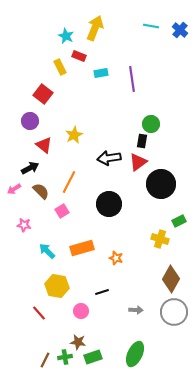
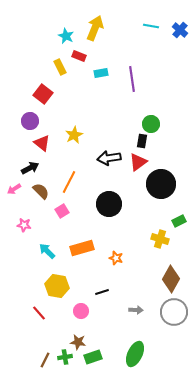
red triangle at (44, 145): moved 2 px left, 2 px up
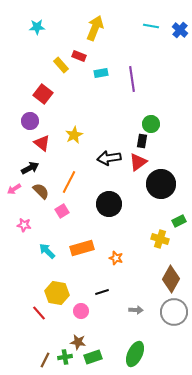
cyan star at (66, 36): moved 29 px left, 9 px up; rotated 28 degrees counterclockwise
yellow rectangle at (60, 67): moved 1 px right, 2 px up; rotated 14 degrees counterclockwise
yellow hexagon at (57, 286): moved 7 px down
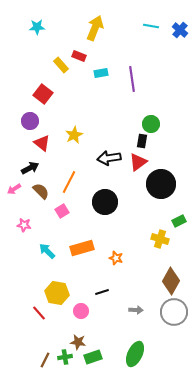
black circle at (109, 204): moved 4 px left, 2 px up
brown diamond at (171, 279): moved 2 px down
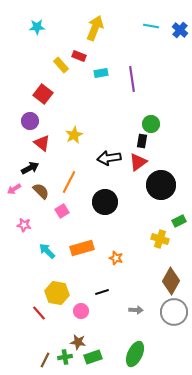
black circle at (161, 184): moved 1 px down
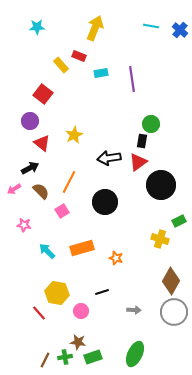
gray arrow at (136, 310): moved 2 px left
